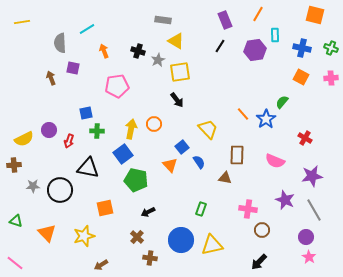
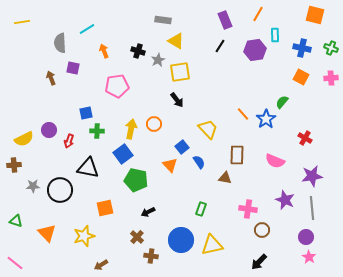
gray line at (314, 210): moved 2 px left, 2 px up; rotated 25 degrees clockwise
brown cross at (150, 258): moved 1 px right, 2 px up
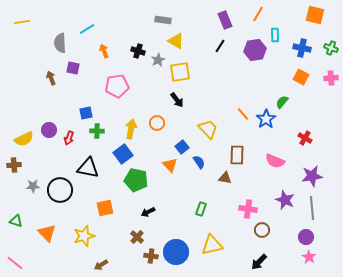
orange circle at (154, 124): moved 3 px right, 1 px up
red arrow at (69, 141): moved 3 px up
blue circle at (181, 240): moved 5 px left, 12 px down
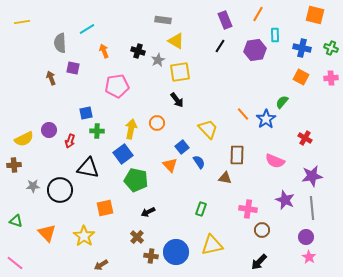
red arrow at (69, 138): moved 1 px right, 3 px down
yellow star at (84, 236): rotated 20 degrees counterclockwise
